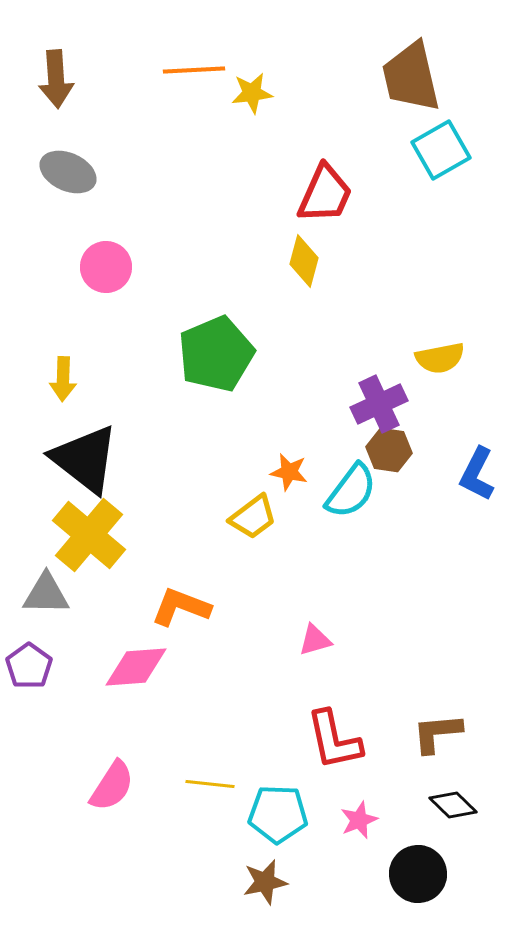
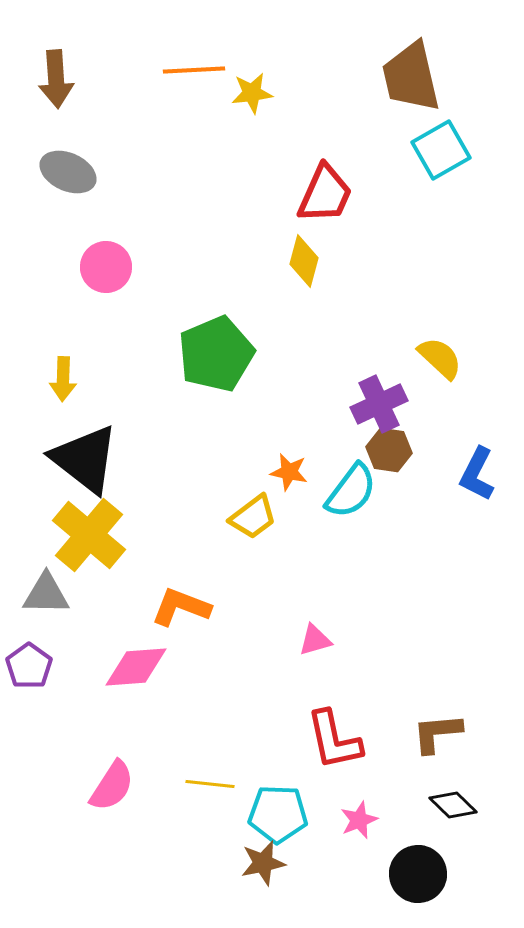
yellow semicircle: rotated 126 degrees counterclockwise
brown star: moved 2 px left, 19 px up
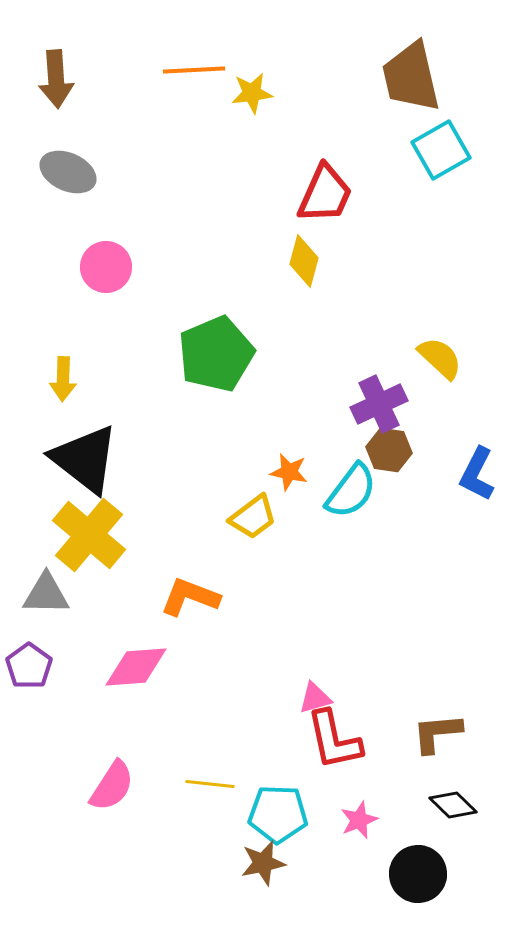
orange L-shape: moved 9 px right, 10 px up
pink triangle: moved 58 px down
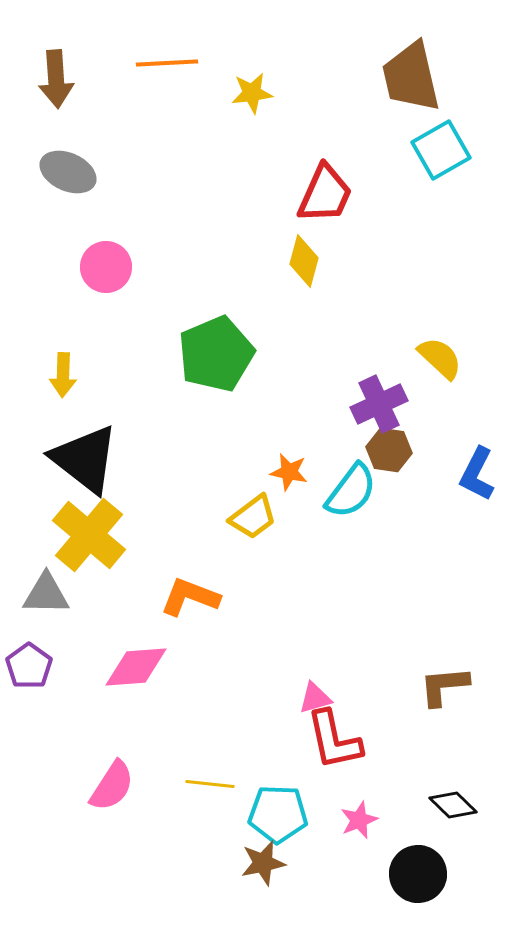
orange line: moved 27 px left, 7 px up
yellow arrow: moved 4 px up
brown L-shape: moved 7 px right, 47 px up
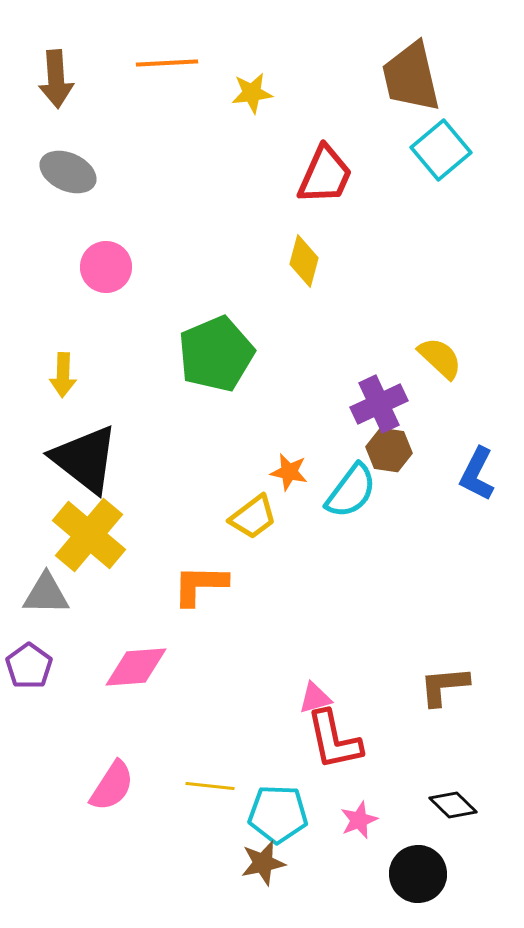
cyan square: rotated 10 degrees counterclockwise
red trapezoid: moved 19 px up
orange L-shape: moved 10 px right, 12 px up; rotated 20 degrees counterclockwise
yellow line: moved 2 px down
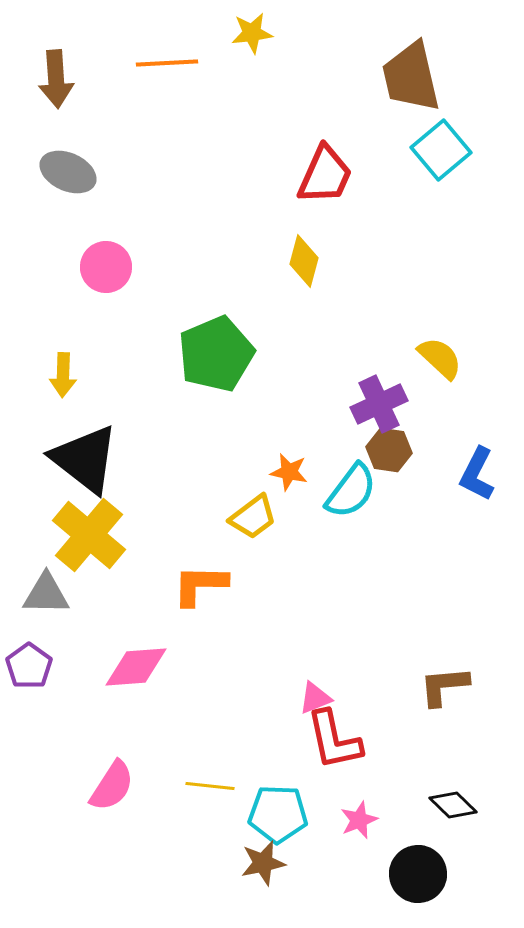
yellow star: moved 60 px up
pink triangle: rotated 6 degrees counterclockwise
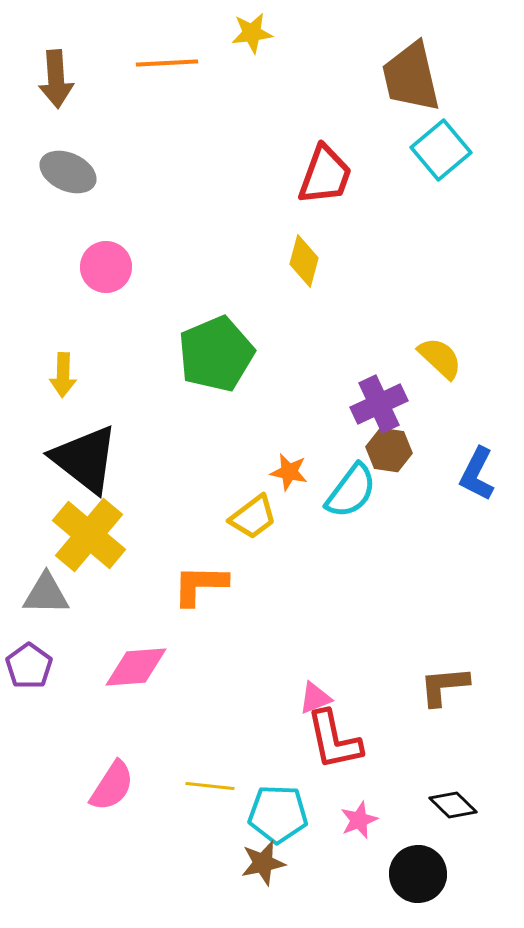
red trapezoid: rotated 4 degrees counterclockwise
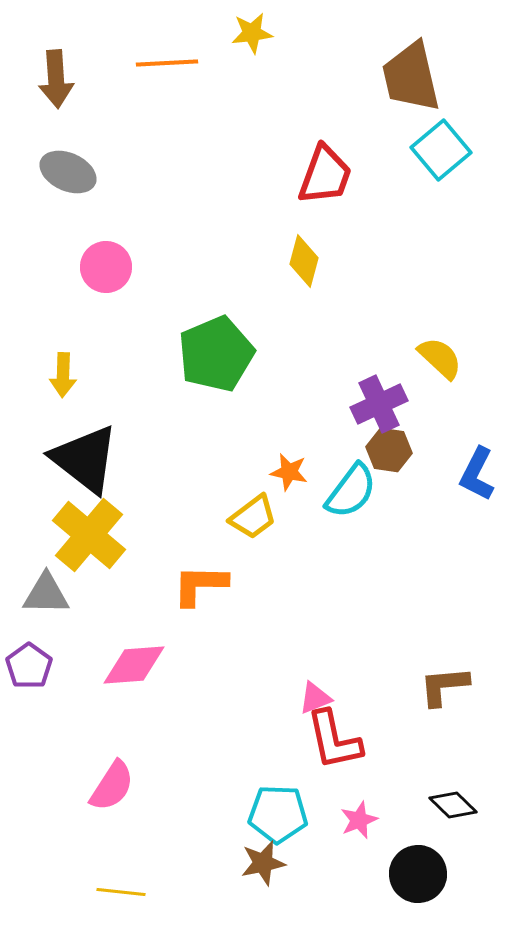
pink diamond: moved 2 px left, 2 px up
yellow line: moved 89 px left, 106 px down
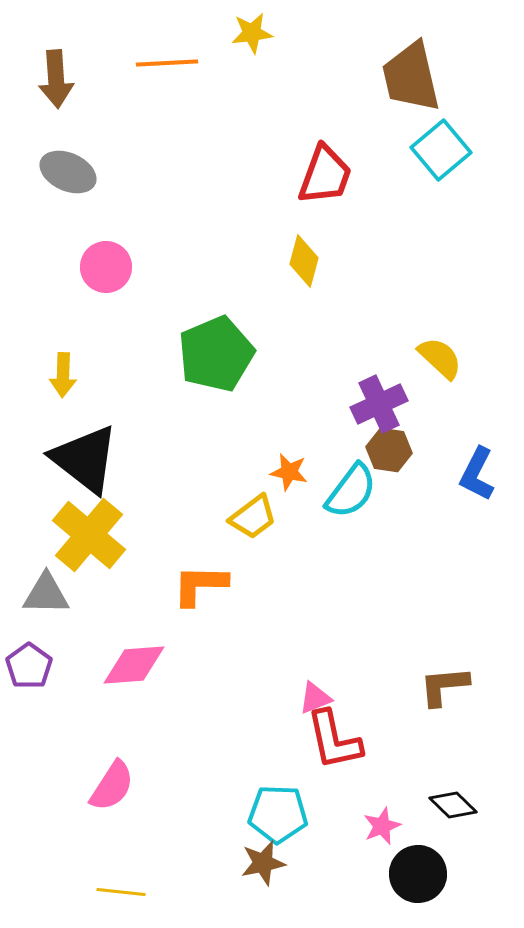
pink star: moved 23 px right, 6 px down
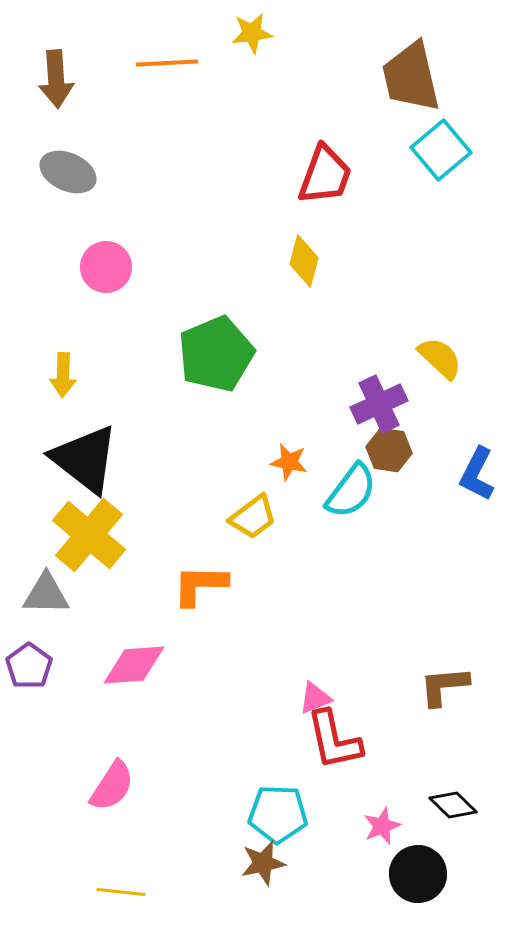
orange star: moved 10 px up
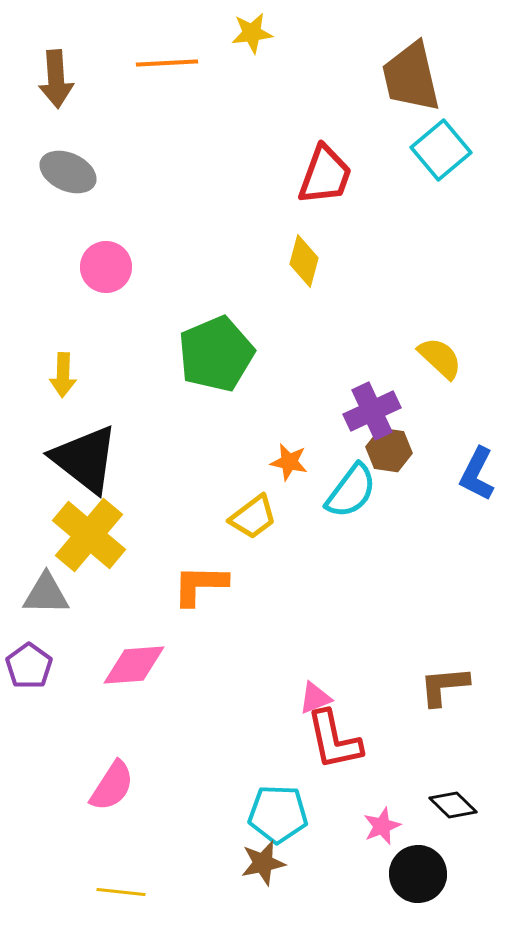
purple cross: moved 7 px left, 7 px down
